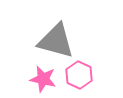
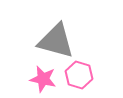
pink hexagon: rotated 8 degrees counterclockwise
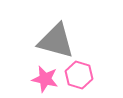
pink star: moved 2 px right
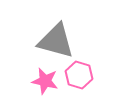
pink star: moved 2 px down
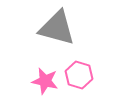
gray triangle: moved 1 px right, 13 px up
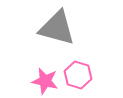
pink hexagon: moved 1 px left
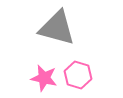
pink star: moved 1 px left, 3 px up
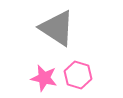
gray triangle: rotated 18 degrees clockwise
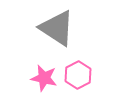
pink hexagon: rotated 16 degrees clockwise
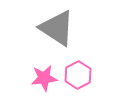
pink star: rotated 20 degrees counterclockwise
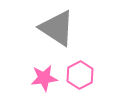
pink hexagon: moved 2 px right
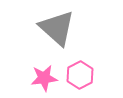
gray triangle: rotated 9 degrees clockwise
